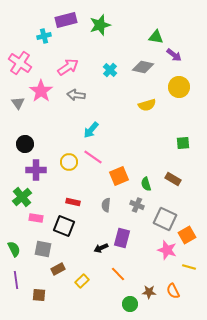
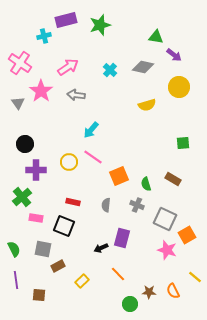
yellow line at (189, 267): moved 6 px right, 10 px down; rotated 24 degrees clockwise
brown rectangle at (58, 269): moved 3 px up
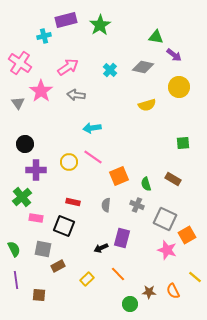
green star at (100, 25): rotated 15 degrees counterclockwise
cyan arrow at (91, 130): moved 1 px right, 2 px up; rotated 42 degrees clockwise
yellow rectangle at (82, 281): moved 5 px right, 2 px up
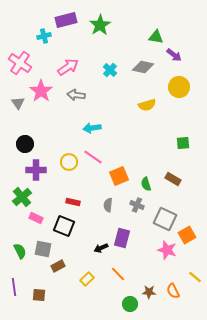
gray semicircle at (106, 205): moved 2 px right
pink rectangle at (36, 218): rotated 16 degrees clockwise
green semicircle at (14, 249): moved 6 px right, 2 px down
purple line at (16, 280): moved 2 px left, 7 px down
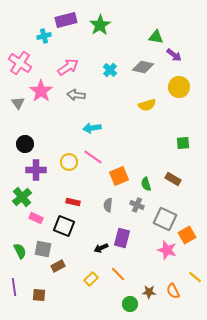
yellow rectangle at (87, 279): moved 4 px right
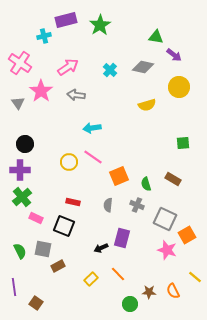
purple cross at (36, 170): moved 16 px left
brown square at (39, 295): moved 3 px left, 8 px down; rotated 32 degrees clockwise
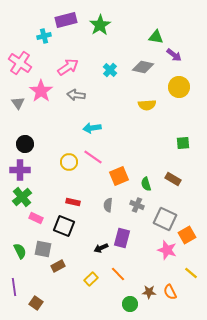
yellow semicircle at (147, 105): rotated 12 degrees clockwise
yellow line at (195, 277): moved 4 px left, 4 px up
orange semicircle at (173, 291): moved 3 px left, 1 px down
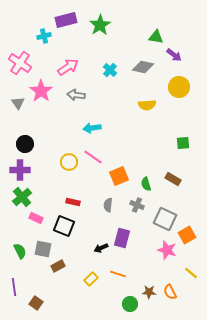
orange line at (118, 274): rotated 28 degrees counterclockwise
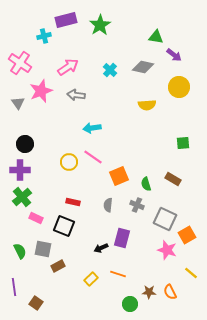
pink star at (41, 91): rotated 15 degrees clockwise
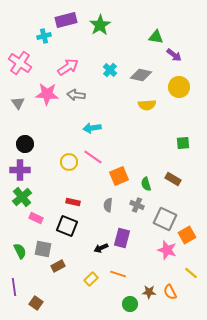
gray diamond at (143, 67): moved 2 px left, 8 px down
pink star at (41, 91): moved 6 px right, 3 px down; rotated 25 degrees clockwise
black square at (64, 226): moved 3 px right
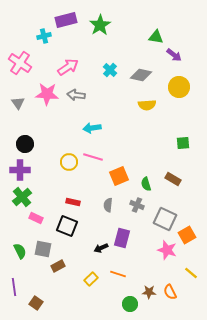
pink line at (93, 157): rotated 18 degrees counterclockwise
